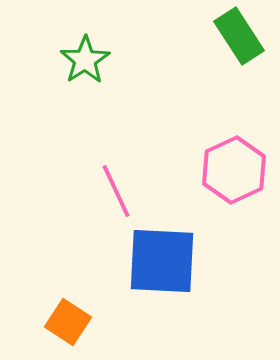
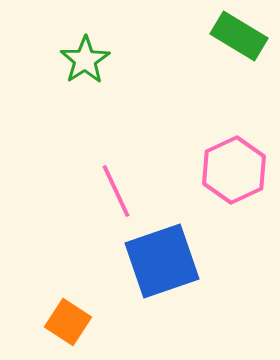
green rectangle: rotated 26 degrees counterclockwise
blue square: rotated 22 degrees counterclockwise
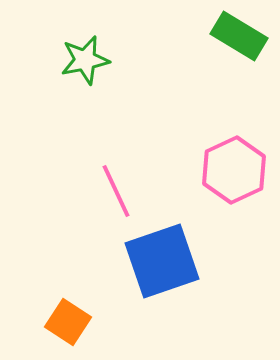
green star: rotated 21 degrees clockwise
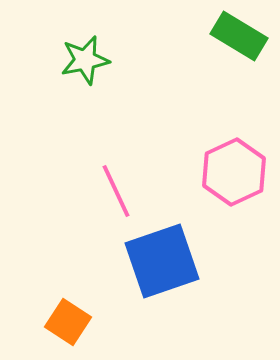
pink hexagon: moved 2 px down
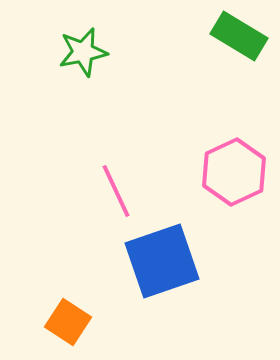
green star: moved 2 px left, 8 px up
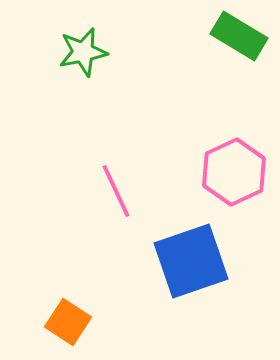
blue square: moved 29 px right
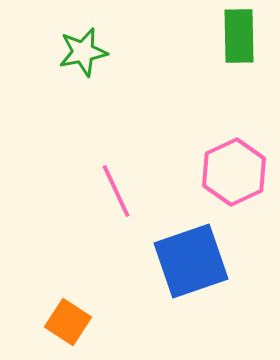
green rectangle: rotated 58 degrees clockwise
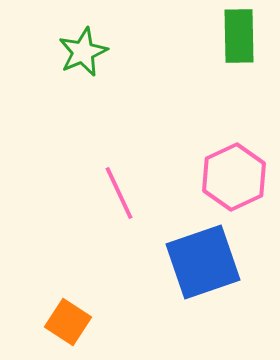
green star: rotated 12 degrees counterclockwise
pink hexagon: moved 5 px down
pink line: moved 3 px right, 2 px down
blue square: moved 12 px right, 1 px down
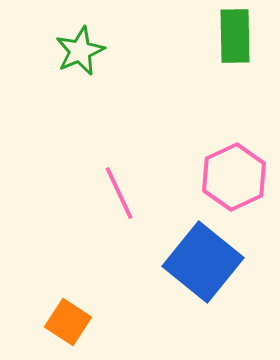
green rectangle: moved 4 px left
green star: moved 3 px left, 1 px up
blue square: rotated 32 degrees counterclockwise
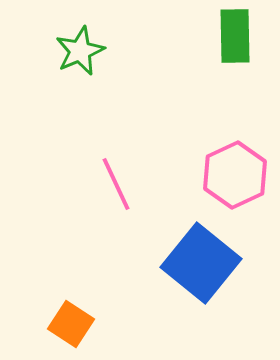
pink hexagon: moved 1 px right, 2 px up
pink line: moved 3 px left, 9 px up
blue square: moved 2 px left, 1 px down
orange square: moved 3 px right, 2 px down
